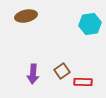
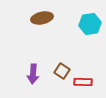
brown ellipse: moved 16 px right, 2 px down
brown square: rotated 21 degrees counterclockwise
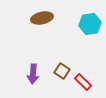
red rectangle: rotated 42 degrees clockwise
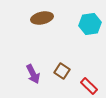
purple arrow: rotated 30 degrees counterclockwise
red rectangle: moved 6 px right, 4 px down
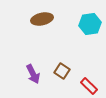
brown ellipse: moved 1 px down
